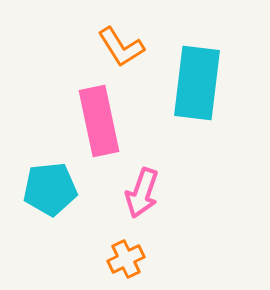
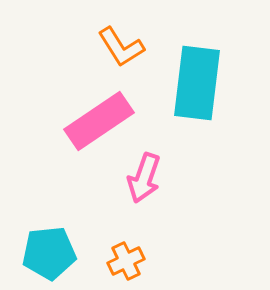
pink rectangle: rotated 68 degrees clockwise
cyan pentagon: moved 1 px left, 64 px down
pink arrow: moved 2 px right, 15 px up
orange cross: moved 2 px down
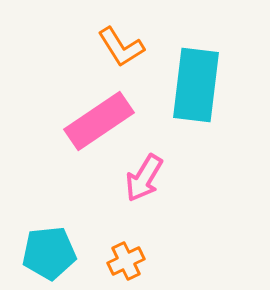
cyan rectangle: moved 1 px left, 2 px down
pink arrow: rotated 12 degrees clockwise
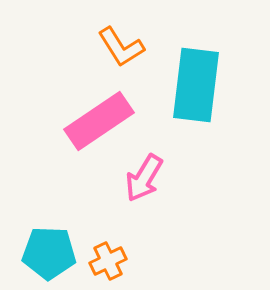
cyan pentagon: rotated 8 degrees clockwise
orange cross: moved 18 px left
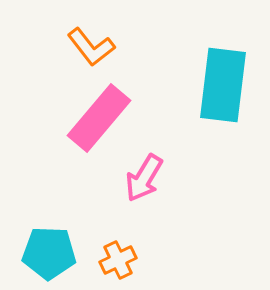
orange L-shape: moved 30 px left; rotated 6 degrees counterclockwise
cyan rectangle: moved 27 px right
pink rectangle: moved 3 px up; rotated 16 degrees counterclockwise
orange cross: moved 10 px right, 1 px up
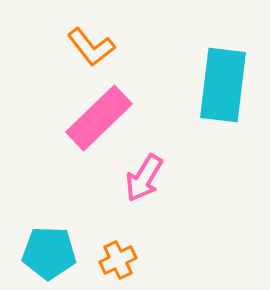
pink rectangle: rotated 6 degrees clockwise
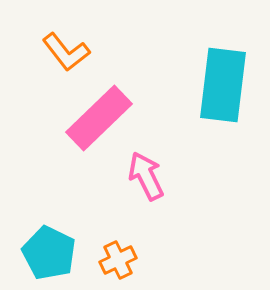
orange L-shape: moved 25 px left, 5 px down
pink arrow: moved 2 px right, 2 px up; rotated 123 degrees clockwise
cyan pentagon: rotated 24 degrees clockwise
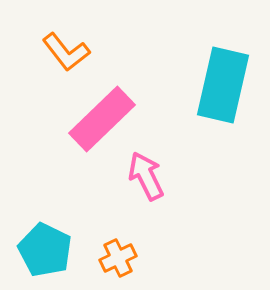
cyan rectangle: rotated 6 degrees clockwise
pink rectangle: moved 3 px right, 1 px down
cyan pentagon: moved 4 px left, 3 px up
orange cross: moved 2 px up
